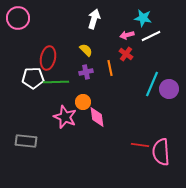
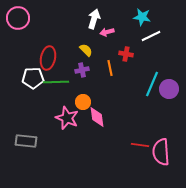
cyan star: moved 1 px left, 1 px up
pink arrow: moved 20 px left, 3 px up
red cross: rotated 24 degrees counterclockwise
purple cross: moved 4 px left, 2 px up
pink star: moved 2 px right, 1 px down
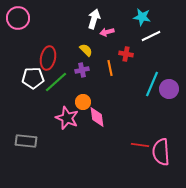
green line: rotated 40 degrees counterclockwise
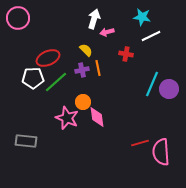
red ellipse: rotated 55 degrees clockwise
orange line: moved 12 px left
red line: moved 2 px up; rotated 24 degrees counterclockwise
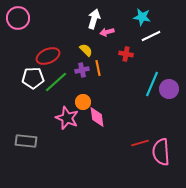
red ellipse: moved 2 px up
